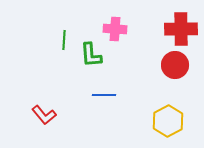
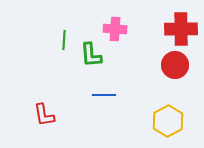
red L-shape: rotated 30 degrees clockwise
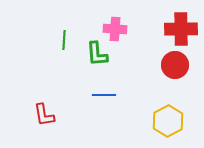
green L-shape: moved 6 px right, 1 px up
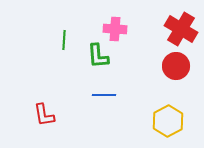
red cross: rotated 32 degrees clockwise
green L-shape: moved 1 px right, 2 px down
red circle: moved 1 px right, 1 px down
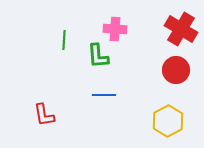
red circle: moved 4 px down
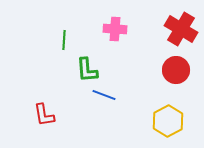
green L-shape: moved 11 px left, 14 px down
blue line: rotated 20 degrees clockwise
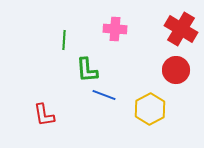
yellow hexagon: moved 18 px left, 12 px up
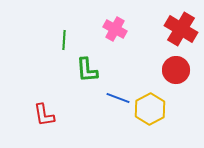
pink cross: rotated 25 degrees clockwise
blue line: moved 14 px right, 3 px down
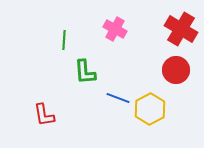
green L-shape: moved 2 px left, 2 px down
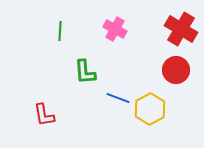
green line: moved 4 px left, 9 px up
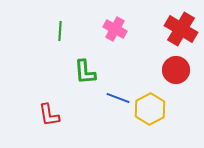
red L-shape: moved 5 px right
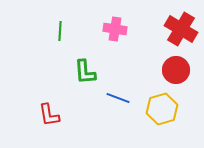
pink cross: rotated 20 degrees counterclockwise
yellow hexagon: moved 12 px right; rotated 12 degrees clockwise
